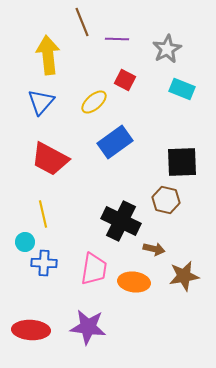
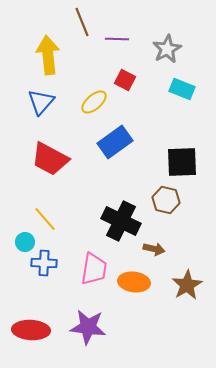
yellow line: moved 2 px right, 5 px down; rotated 28 degrees counterclockwise
brown star: moved 3 px right, 9 px down; rotated 20 degrees counterclockwise
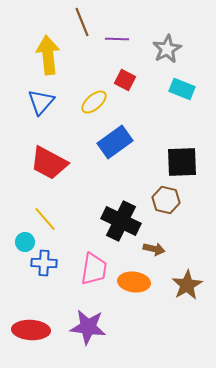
red trapezoid: moved 1 px left, 4 px down
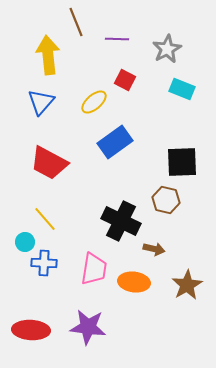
brown line: moved 6 px left
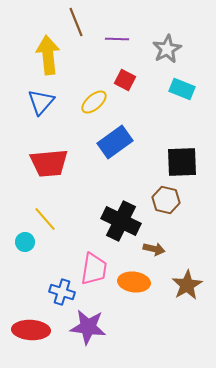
red trapezoid: rotated 33 degrees counterclockwise
blue cross: moved 18 px right, 29 px down; rotated 15 degrees clockwise
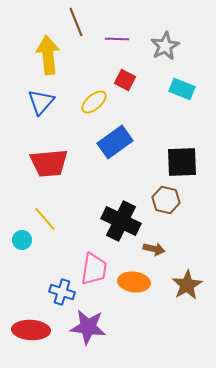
gray star: moved 2 px left, 3 px up
cyan circle: moved 3 px left, 2 px up
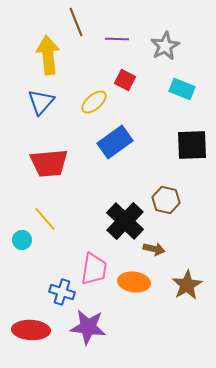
black square: moved 10 px right, 17 px up
black cross: moved 4 px right; rotated 18 degrees clockwise
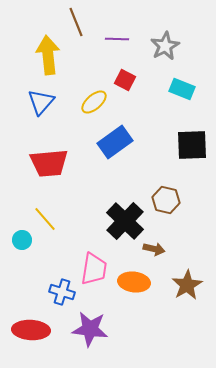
purple star: moved 2 px right, 2 px down
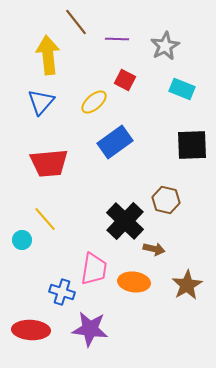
brown line: rotated 16 degrees counterclockwise
